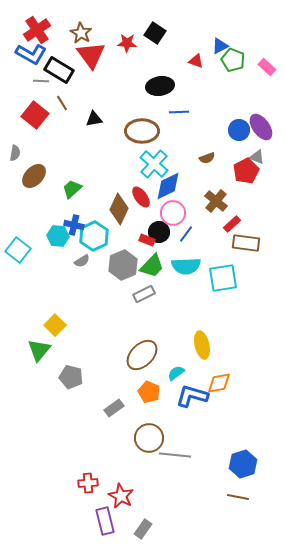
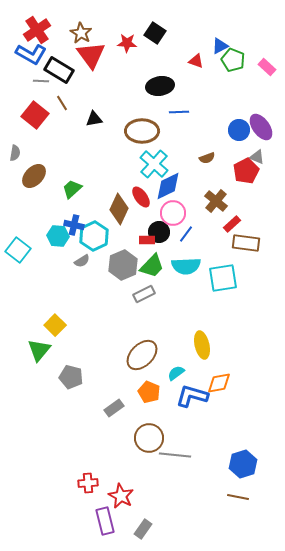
red rectangle at (147, 240): rotated 21 degrees counterclockwise
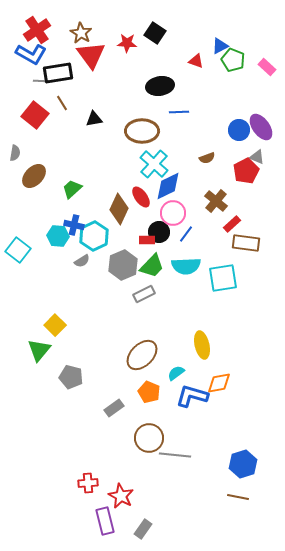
black rectangle at (59, 70): moved 1 px left, 3 px down; rotated 40 degrees counterclockwise
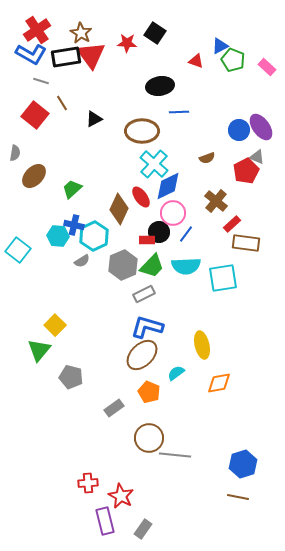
black rectangle at (58, 73): moved 8 px right, 16 px up
gray line at (41, 81): rotated 14 degrees clockwise
black triangle at (94, 119): rotated 18 degrees counterclockwise
blue L-shape at (192, 396): moved 45 px left, 69 px up
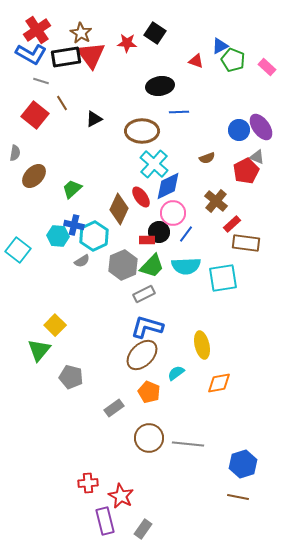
gray line at (175, 455): moved 13 px right, 11 px up
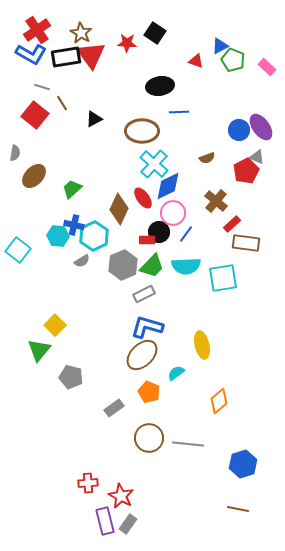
gray line at (41, 81): moved 1 px right, 6 px down
red ellipse at (141, 197): moved 2 px right, 1 px down
orange diamond at (219, 383): moved 18 px down; rotated 30 degrees counterclockwise
brown line at (238, 497): moved 12 px down
gray rectangle at (143, 529): moved 15 px left, 5 px up
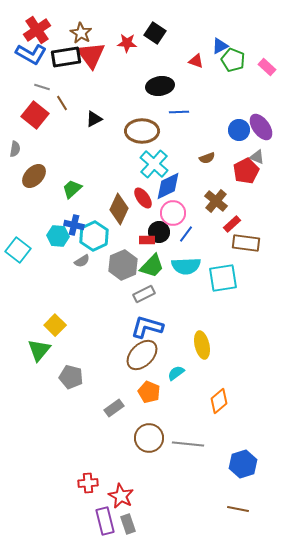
gray semicircle at (15, 153): moved 4 px up
gray rectangle at (128, 524): rotated 54 degrees counterclockwise
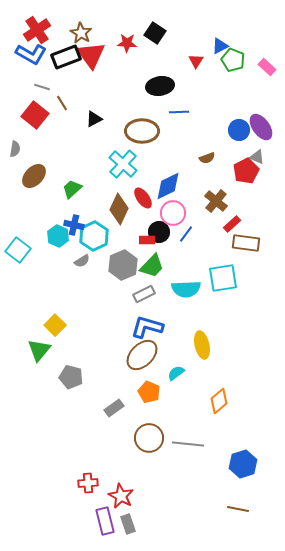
black rectangle at (66, 57): rotated 12 degrees counterclockwise
red triangle at (196, 61): rotated 42 degrees clockwise
cyan cross at (154, 164): moved 31 px left
cyan hexagon at (58, 236): rotated 20 degrees clockwise
cyan semicircle at (186, 266): moved 23 px down
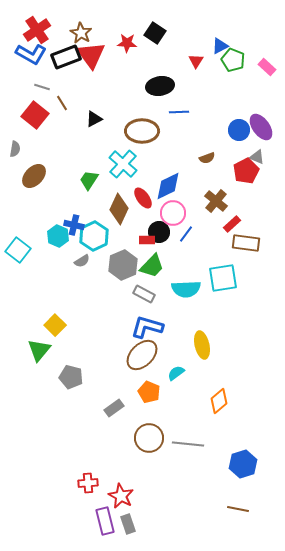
green trapezoid at (72, 189): moved 17 px right, 9 px up; rotated 15 degrees counterclockwise
gray rectangle at (144, 294): rotated 55 degrees clockwise
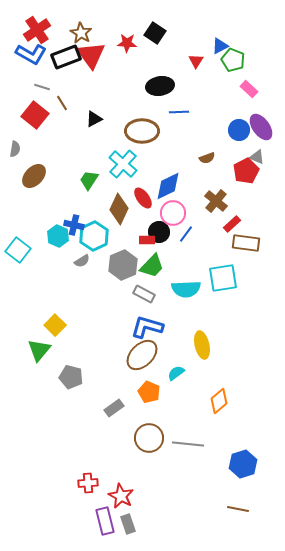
pink rectangle at (267, 67): moved 18 px left, 22 px down
